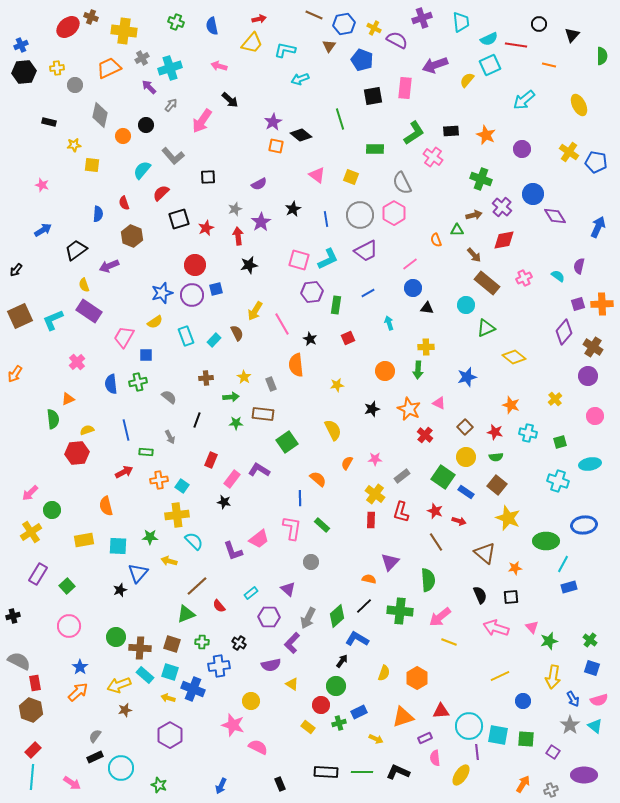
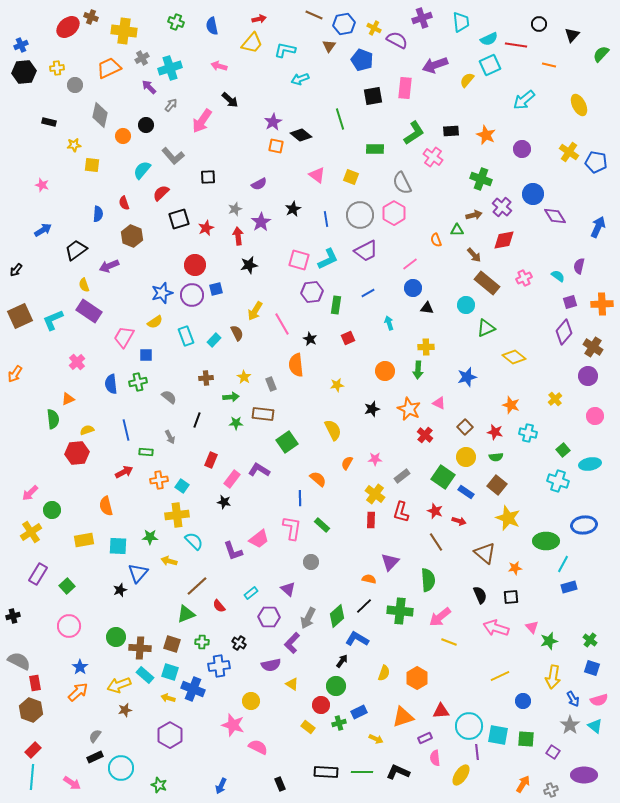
green semicircle at (602, 56): moved 1 px left, 2 px up; rotated 138 degrees counterclockwise
purple square at (578, 304): moved 8 px left, 2 px up
green square at (560, 442): moved 3 px right, 8 px down; rotated 24 degrees counterclockwise
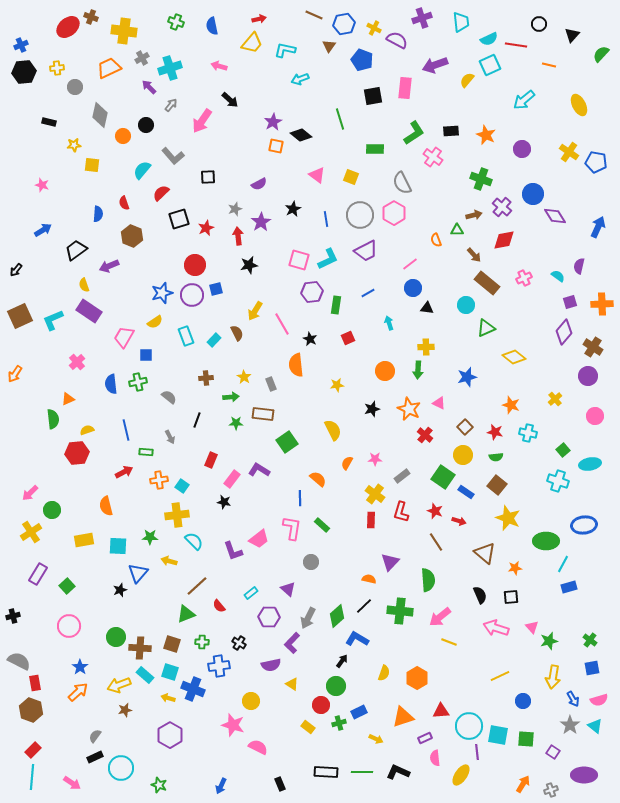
gray circle at (75, 85): moved 2 px down
yellow circle at (466, 457): moved 3 px left, 2 px up
blue square at (592, 668): rotated 28 degrees counterclockwise
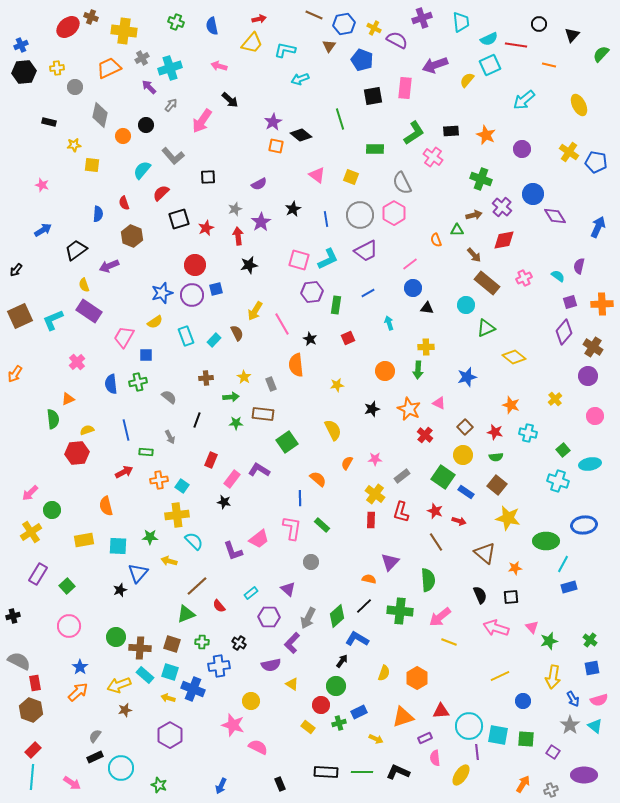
yellow star at (508, 518): rotated 10 degrees counterclockwise
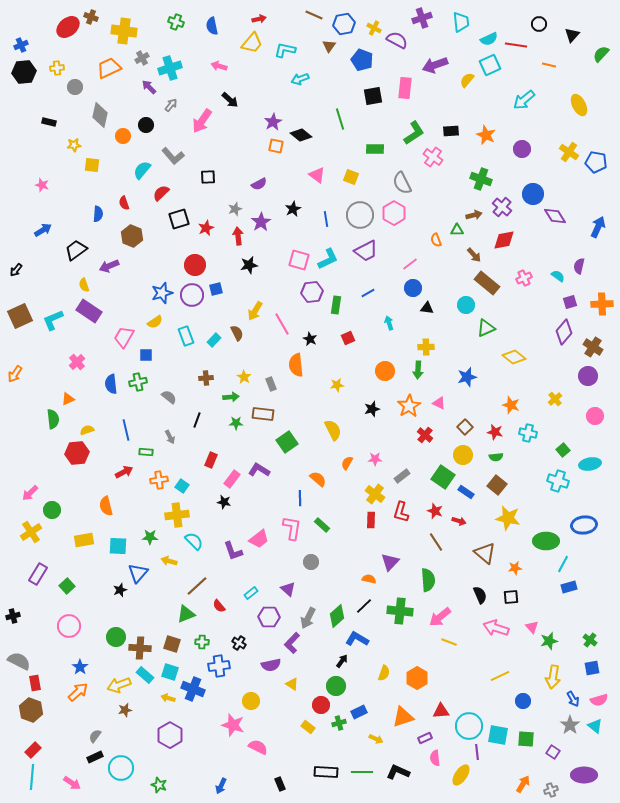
orange star at (409, 409): moved 3 px up; rotated 15 degrees clockwise
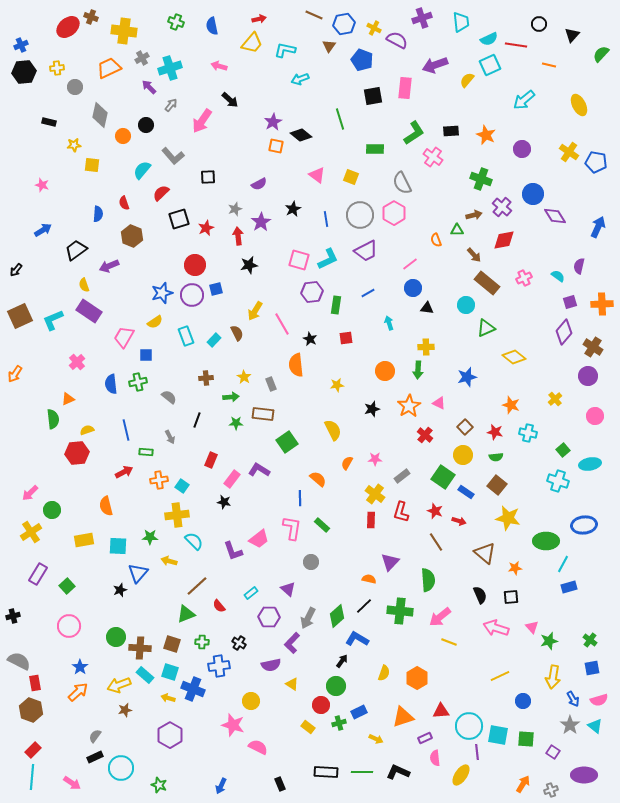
red square at (348, 338): moved 2 px left; rotated 16 degrees clockwise
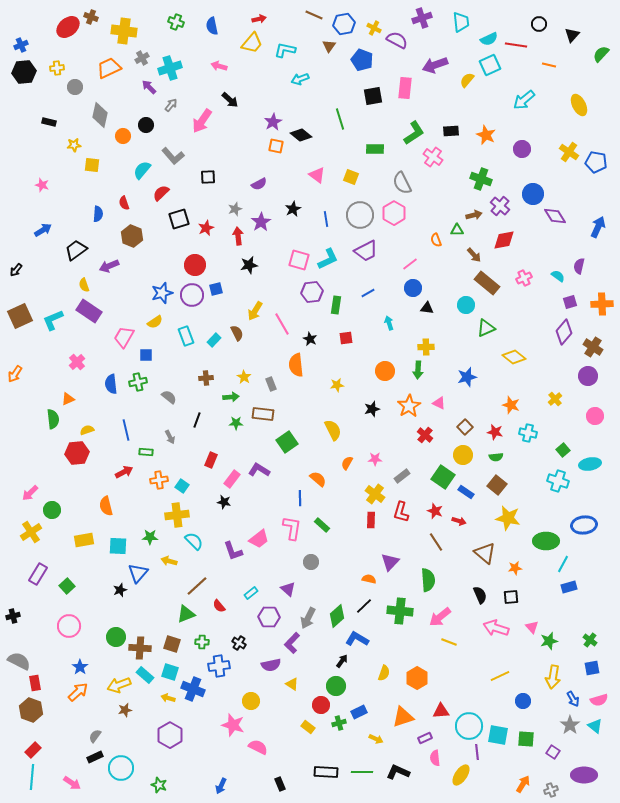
purple cross at (502, 207): moved 2 px left, 1 px up
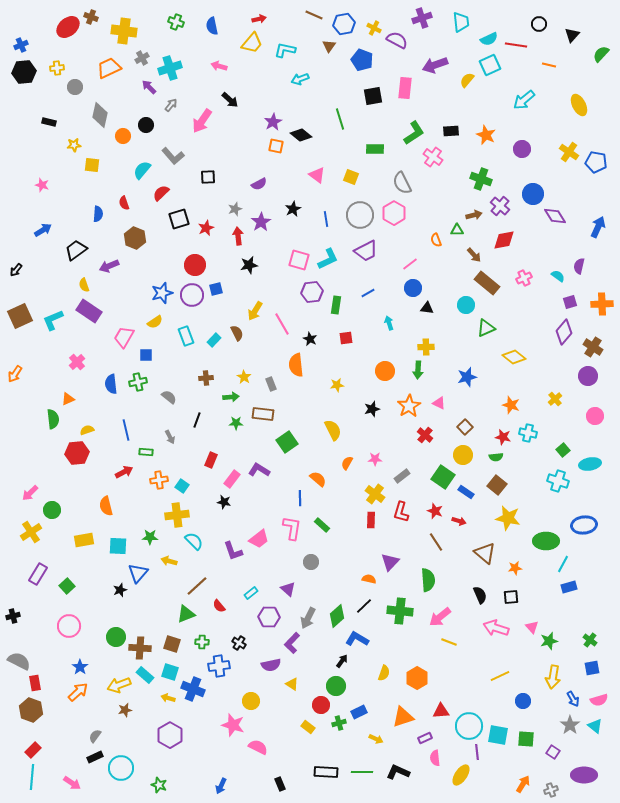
brown hexagon at (132, 236): moved 3 px right, 2 px down
red star at (495, 432): moved 8 px right, 5 px down
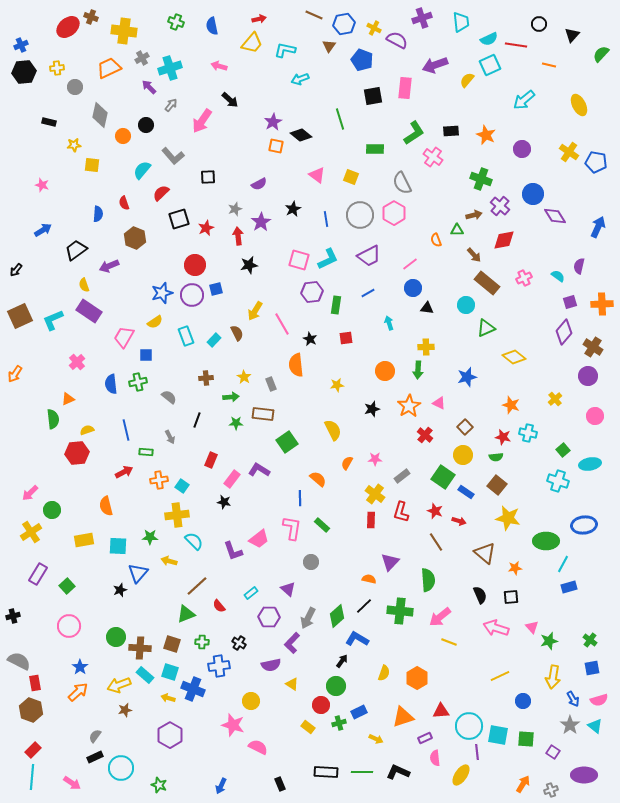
purple trapezoid at (366, 251): moved 3 px right, 5 px down
